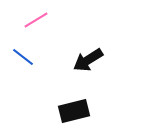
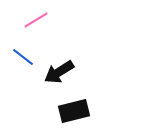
black arrow: moved 29 px left, 12 px down
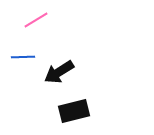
blue line: rotated 40 degrees counterclockwise
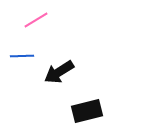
blue line: moved 1 px left, 1 px up
black rectangle: moved 13 px right
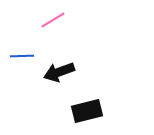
pink line: moved 17 px right
black arrow: rotated 12 degrees clockwise
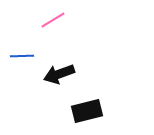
black arrow: moved 2 px down
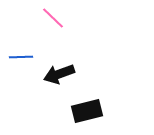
pink line: moved 2 px up; rotated 75 degrees clockwise
blue line: moved 1 px left, 1 px down
